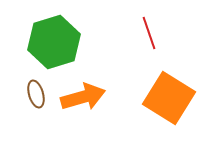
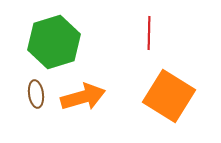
red line: rotated 20 degrees clockwise
brown ellipse: rotated 8 degrees clockwise
orange square: moved 2 px up
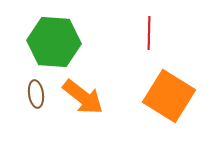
green hexagon: rotated 21 degrees clockwise
orange arrow: rotated 54 degrees clockwise
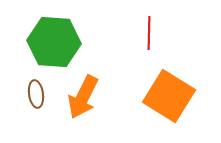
orange arrow: rotated 78 degrees clockwise
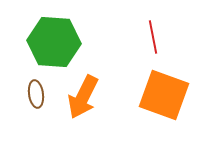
red line: moved 4 px right, 4 px down; rotated 12 degrees counterclockwise
orange square: moved 5 px left, 1 px up; rotated 12 degrees counterclockwise
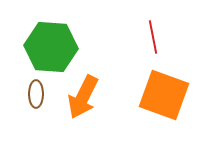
green hexagon: moved 3 px left, 5 px down
brown ellipse: rotated 8 degrees clockwise
